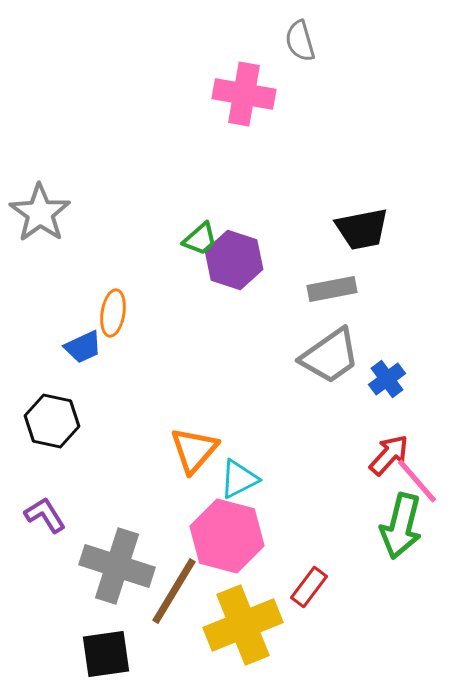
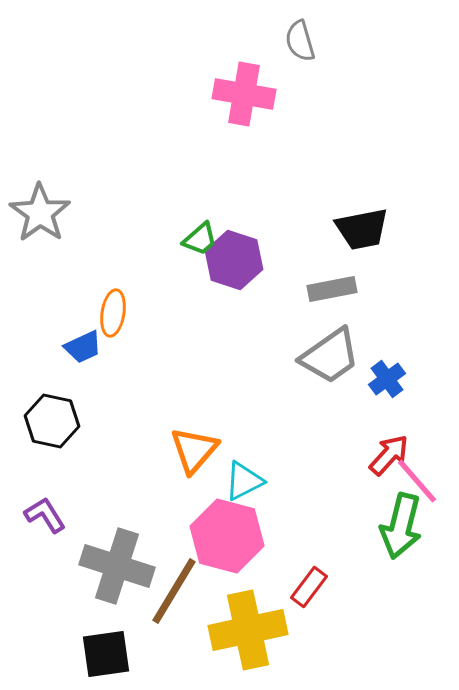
cyan triangle: moved 5 px right, 2 px down
yellow cross: moved 5 px right, 5 px down; rotated 10 degrees clockwise
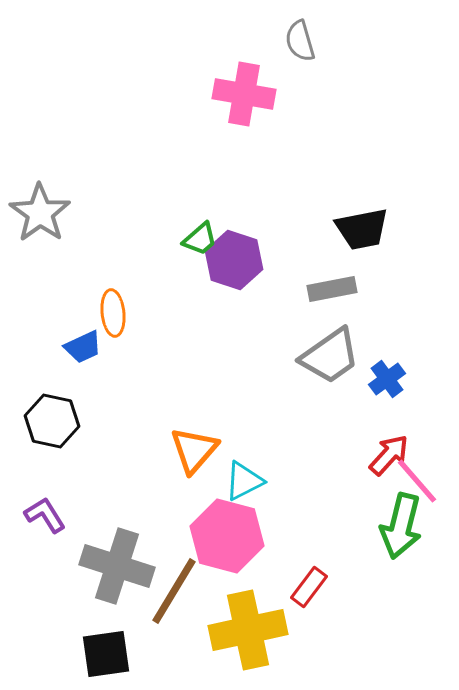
orange ellipse: rotated 15 degrees counterclockwise
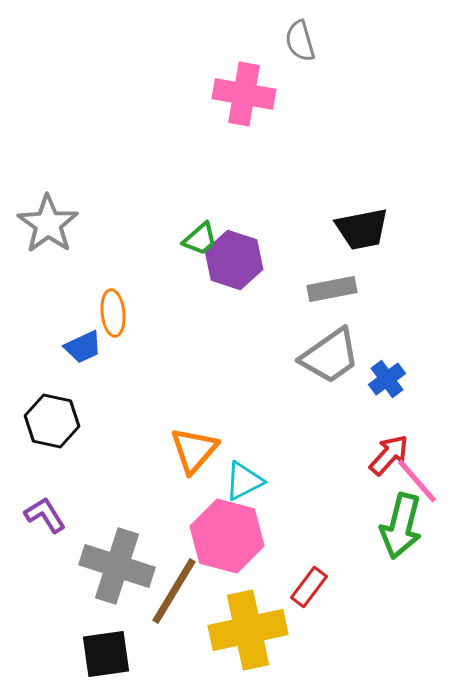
gray star: moved 8 px right, 11 px down
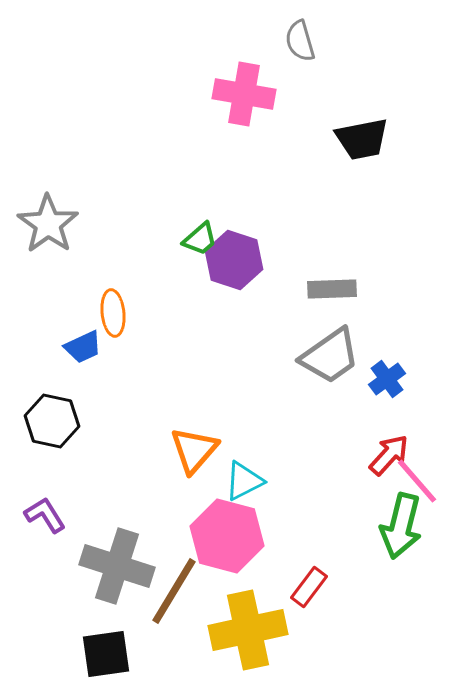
black trapezoid: moved 90 px up
gray rectangle: rotated 9 degrees clockwise
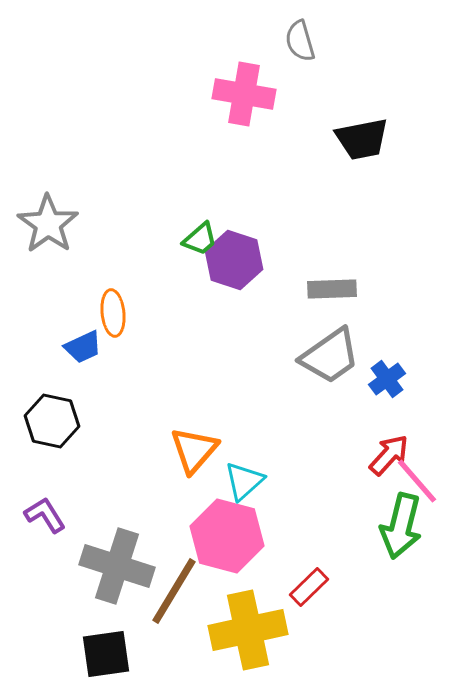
cyan triangle: rotated 15 degrees counterclockwise
red rectangle: rotated 9 degrees clockwise
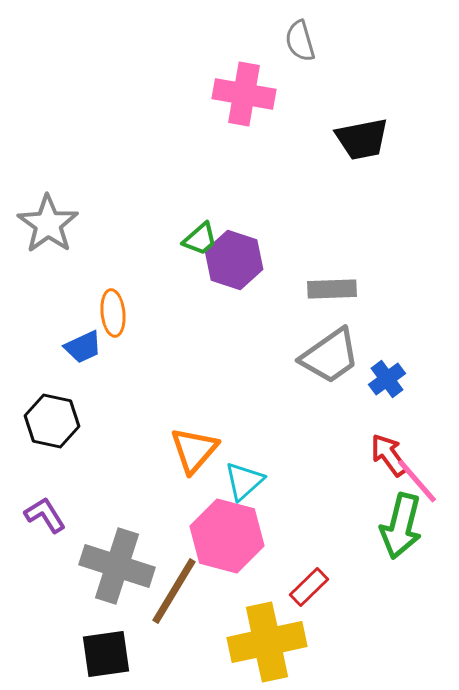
red arrow: rotated 78 degrees counterclockwise
yellow cross: moved 19 px right, 12 px down
